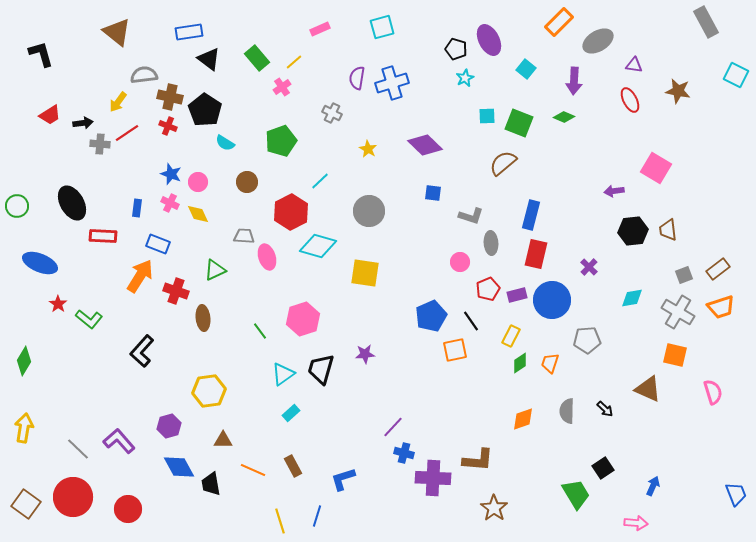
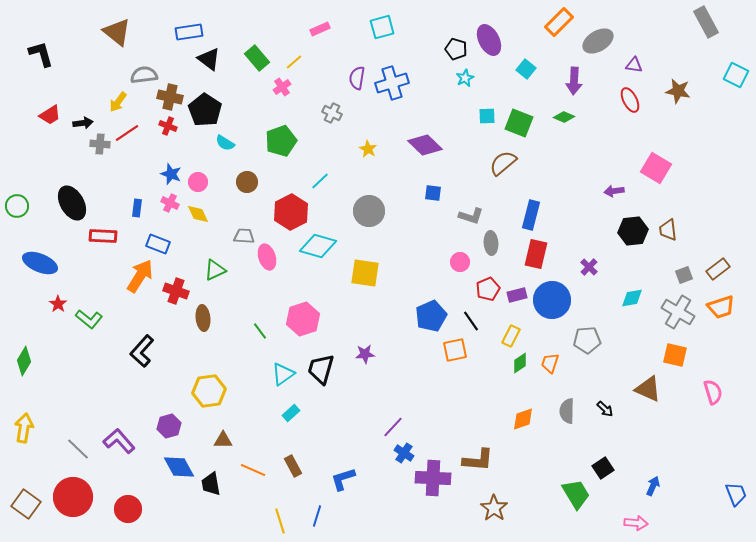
blue cross at (404, 453): rotated 18 degrees clockwise
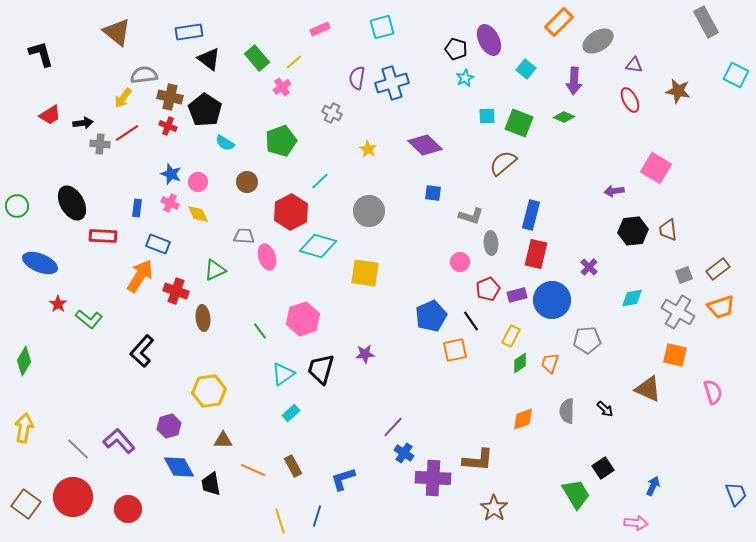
yellow arrow at (118, 102): moved 5 px right, 4 px up
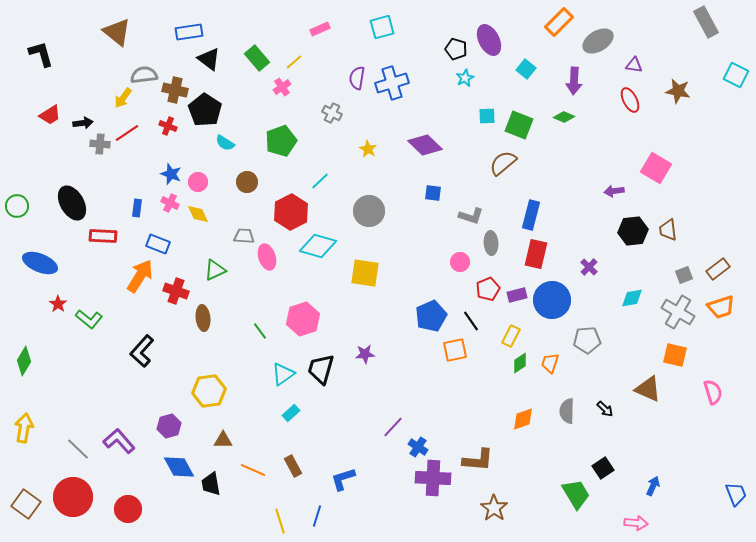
brown cross at (170, 97): moved 5 px right, 7 px up
green square at (519, 123): moved 2 px down
blue cross at (404, 453): moved 14 px right, 6 px up
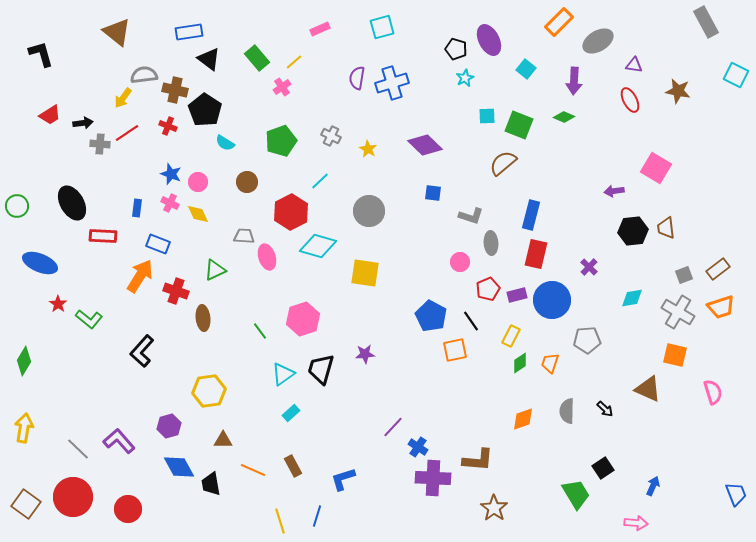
gray cross at (332, 113): moved 1 px left, 23 px down
brown trapezoid at (668, 230): moved 2 px left, 2 px up
blue pentagon at (431, 316): rotated 20 degrees counterclockwise
